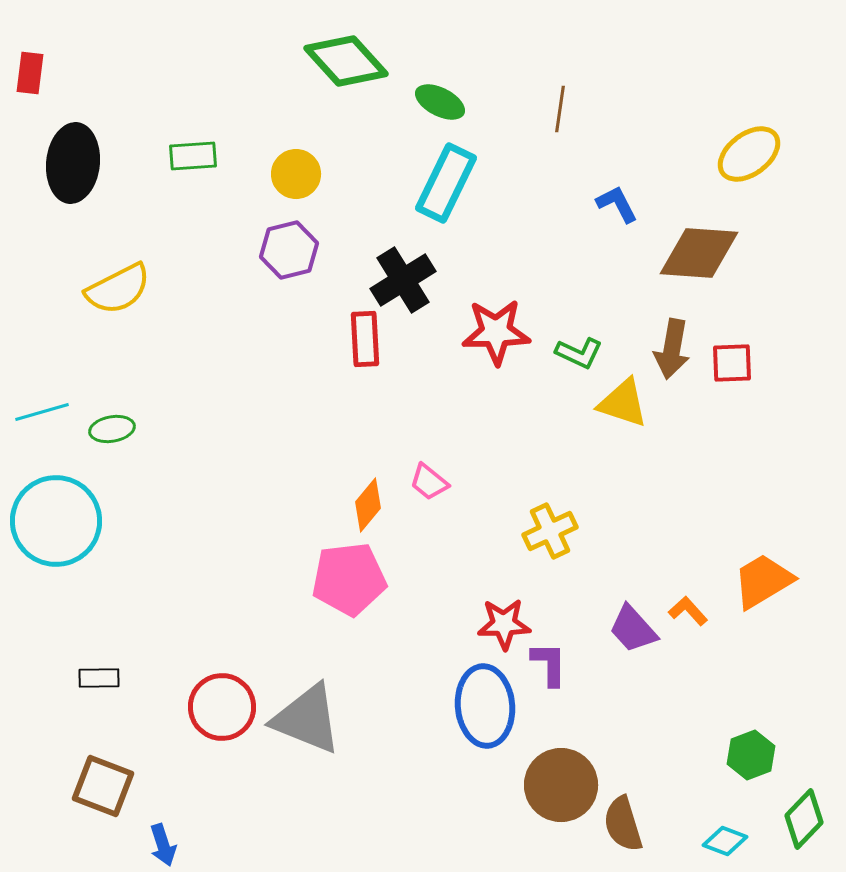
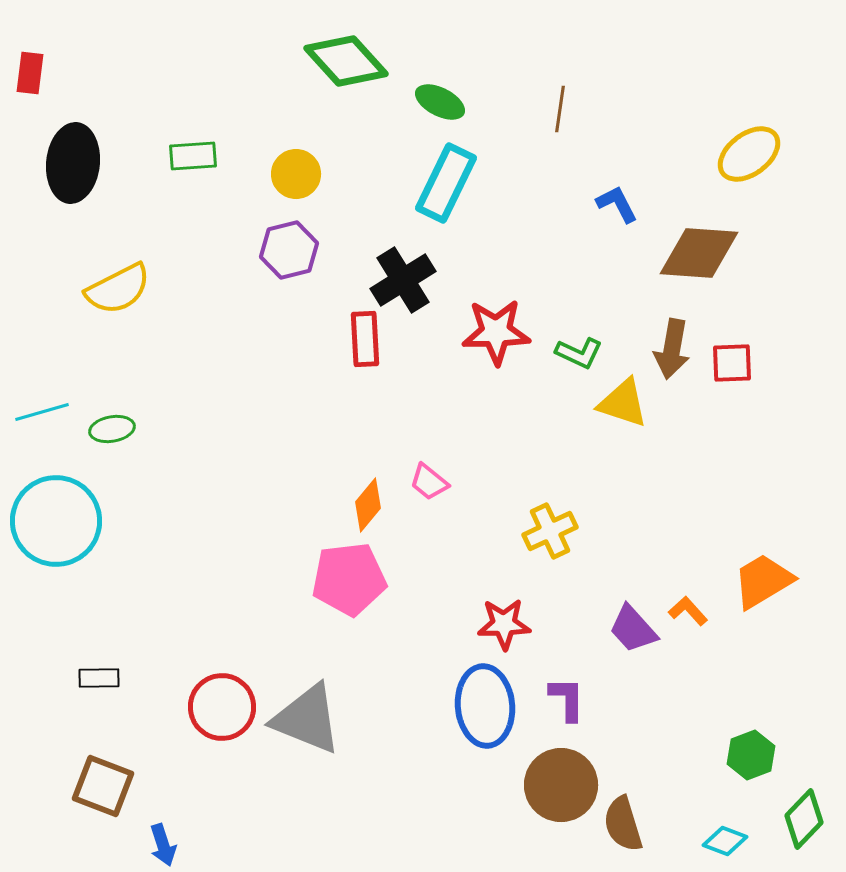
purple L-shape at (549, 664): moved 18 px right, 35 px down
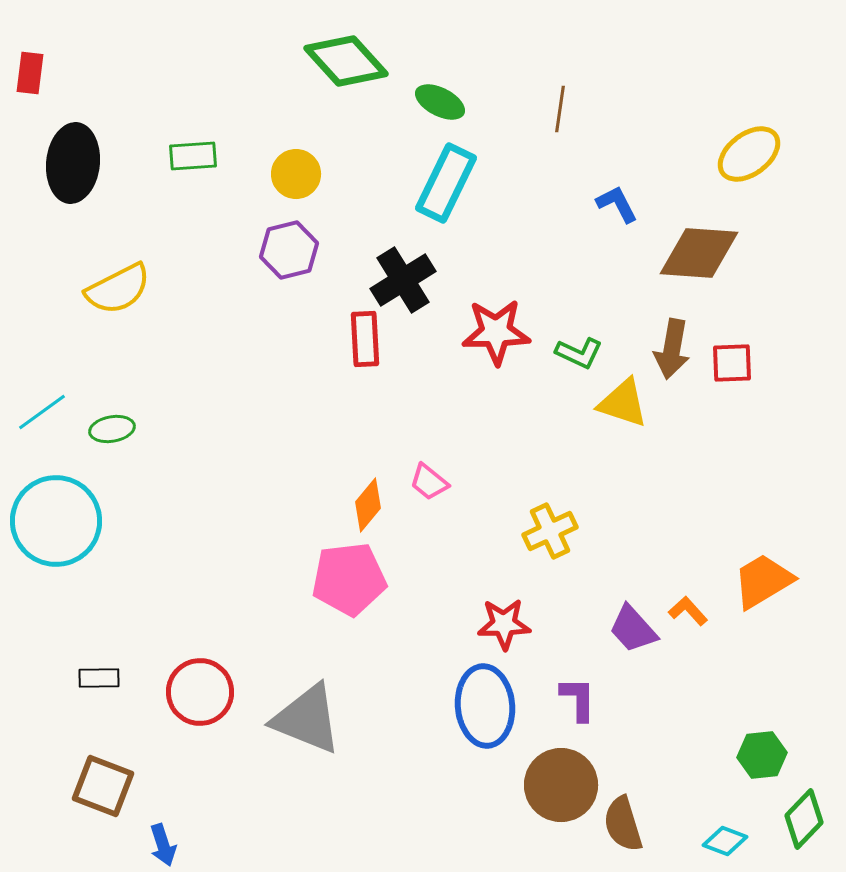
cyan line at (42, 412): rotated 20 degrees counterclockwise
purple L-shape at (567, 699): moved 11 px right
red circle at (222, 707): moved 22 px left, 15 px up
green hexagon at (751, 755): moved 11 px right; rotated 15 degrees clockwise
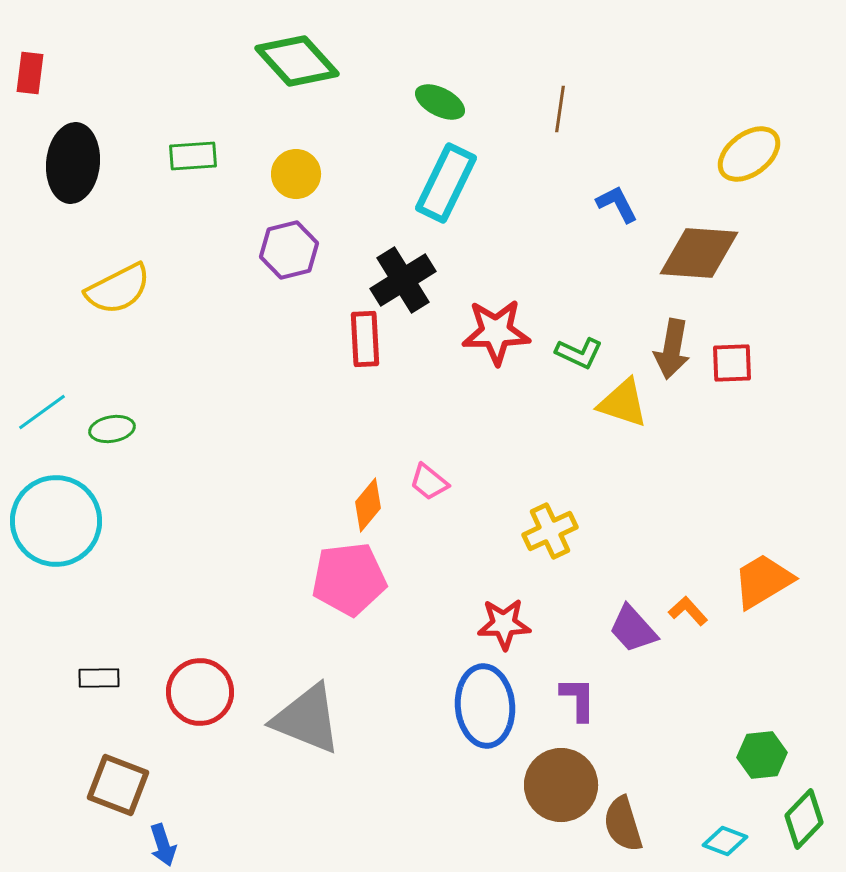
green diamond at (346, 61): moved 49 px left
brown square at (103, 786): moved 15 px right, 1 px up
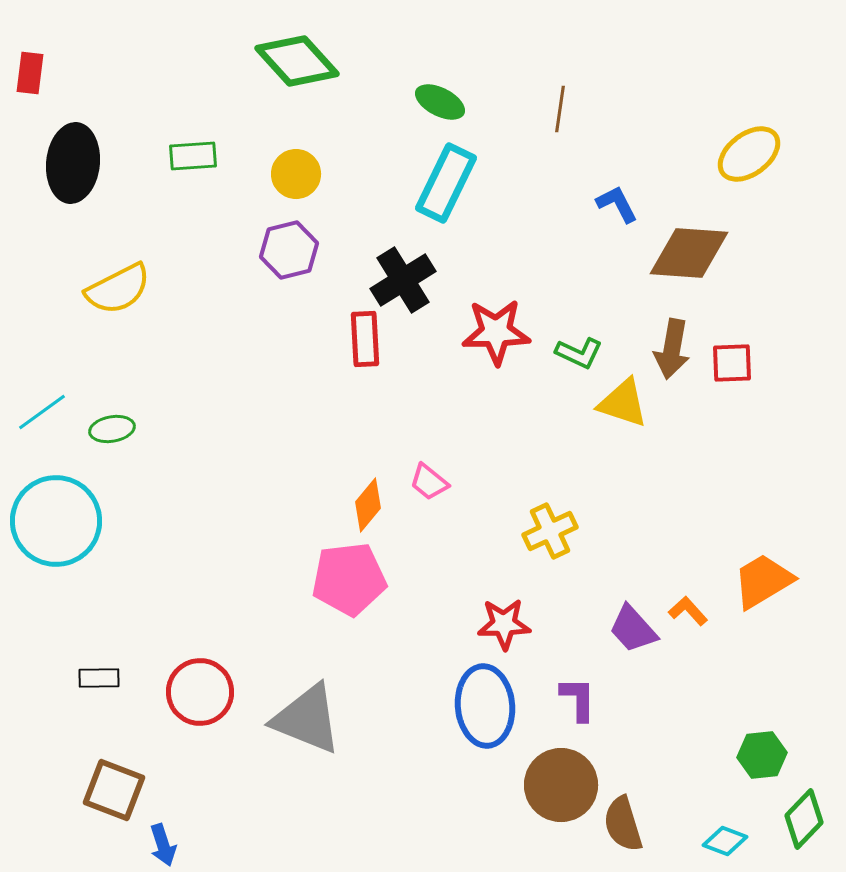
brown diamond at (699, 253): moved 10 px left
brown square at (118, 785): moved 4 px left, 5 px down
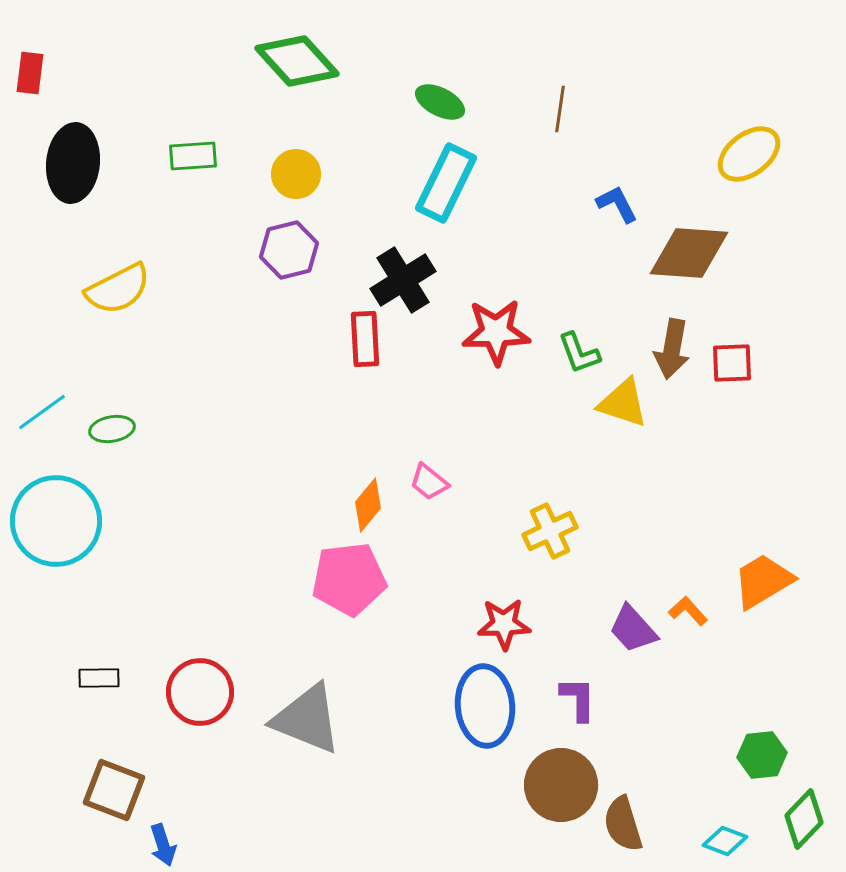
green L-shape at (579, 353): rotated 45 degrees clockwise
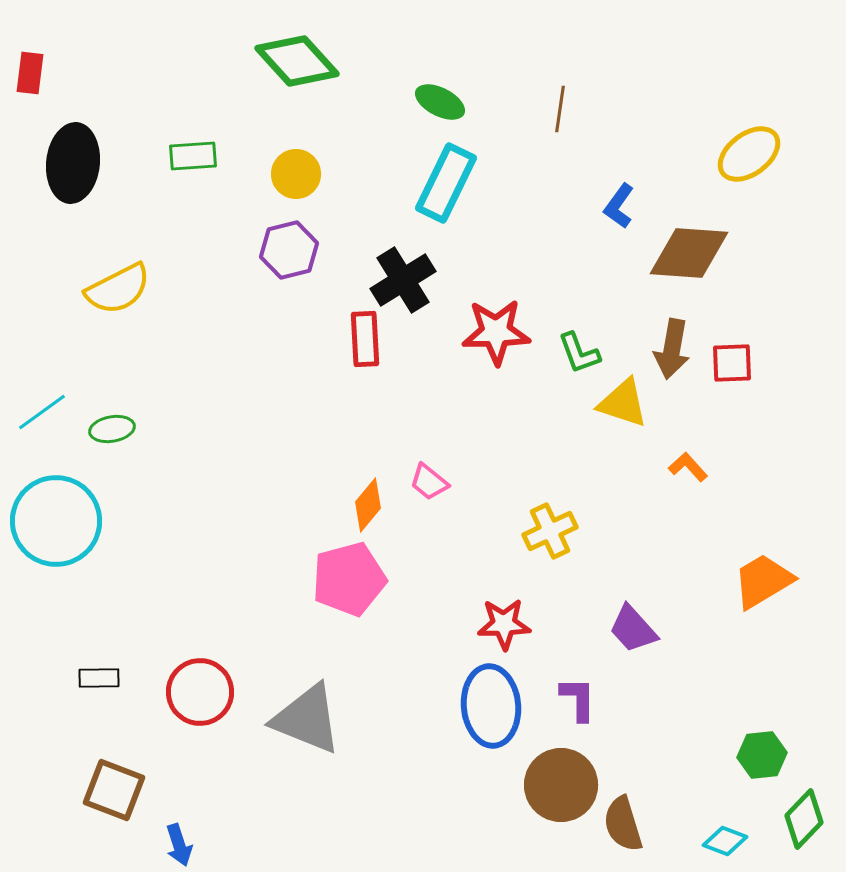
blue L-shape at (617, 204): moved 2 px right, 2 px down; rotated 117 degrees counterclockwise
pink pentagon at (349, 579): rotated 8 degrees counterclockwise
orange L-shape at (688, 611): moved 144 px up
blue ellipse at (485, 706): moved 6 px right
blue arrow at (163, 845): moved 16 px right
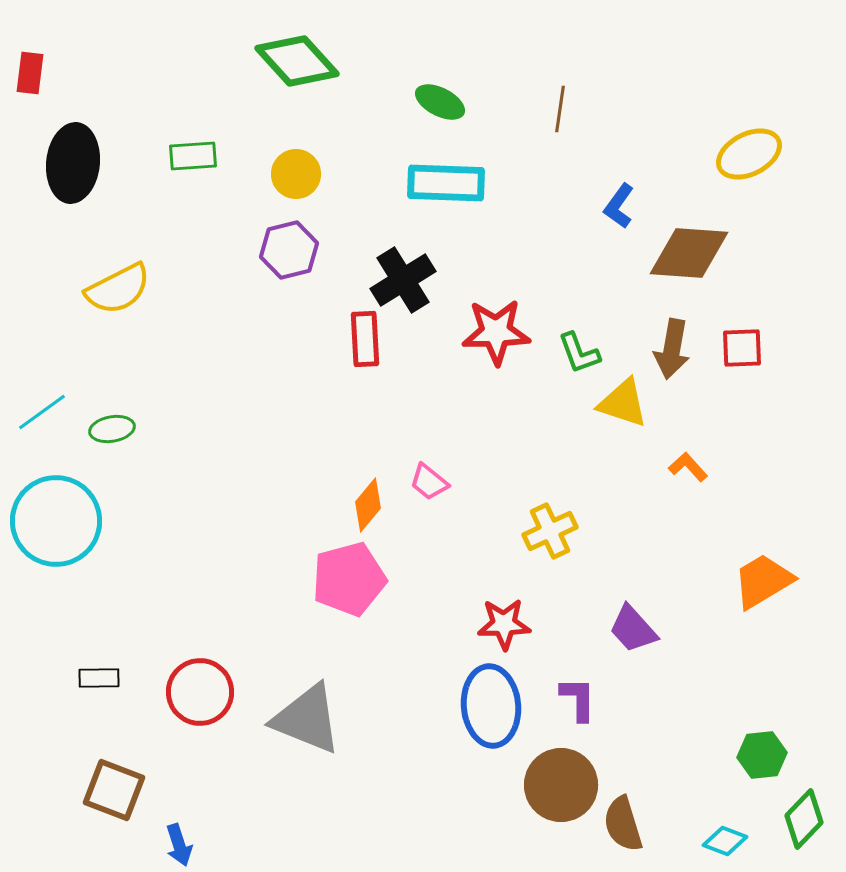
yellow ellipse at (749, 154): rotated 10 degrees clockwise
cyan rectangle at (446, 183): rotated 66 degrees clockwise
red square at (732, 363): moved 10 px right, 15 px up
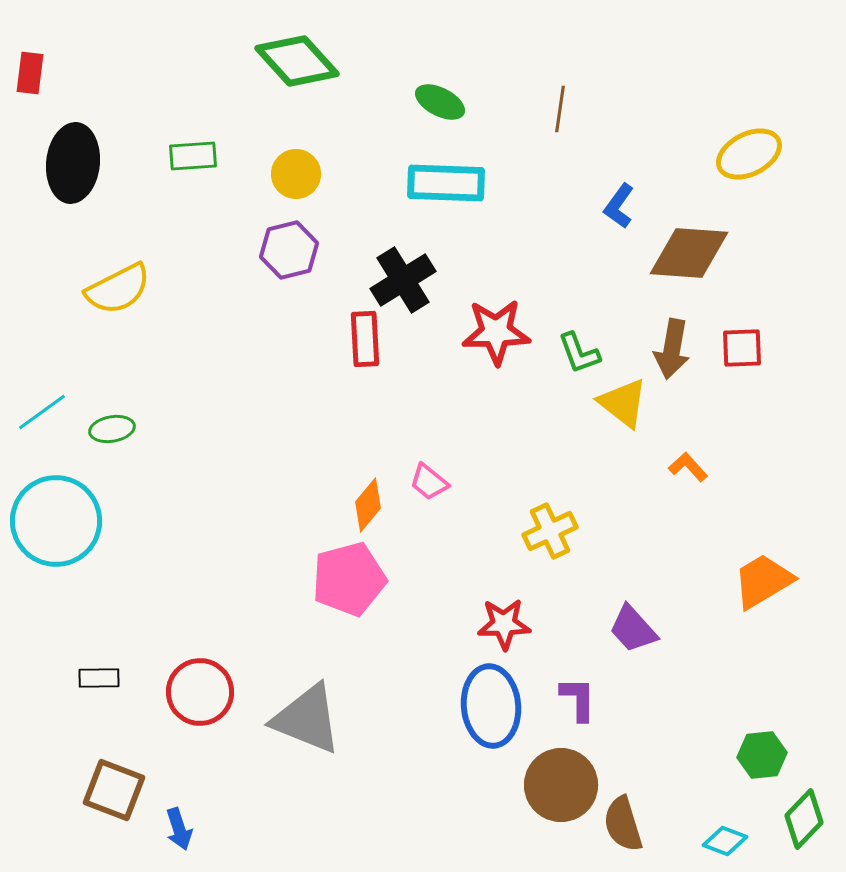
yellow triangle at (623, 403): rotated 20 degrees clockwise
blue arrow at (179, 845): moved 16 px up
